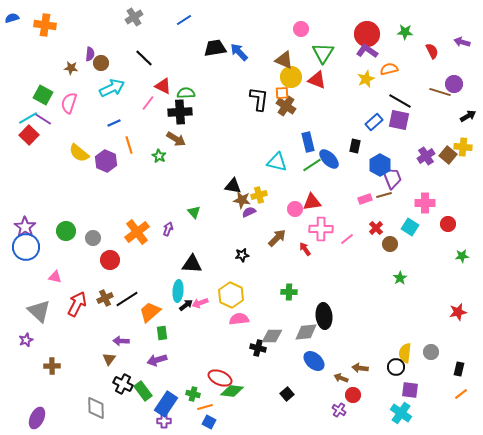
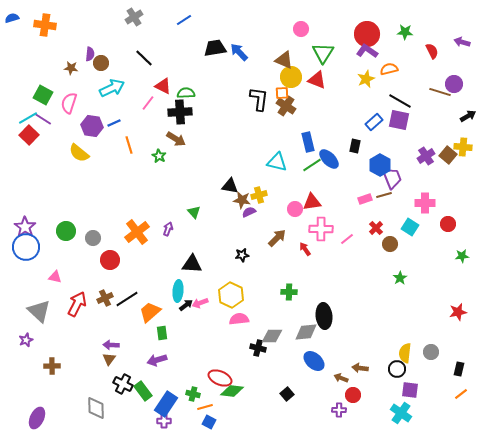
purple hexagon at (106, 161): moved 14 px left, 35 px up; rotated 15 degrees counterclockwise
black triangle at (233, 186): moved 3 px left
purple arrow at (121, 341): moved 10 px left, 4 px down
black circle at (396, 367): moved 1 px right, 2 px down
purple cross at (339, 410): rotated 32 degrees counterclockwise
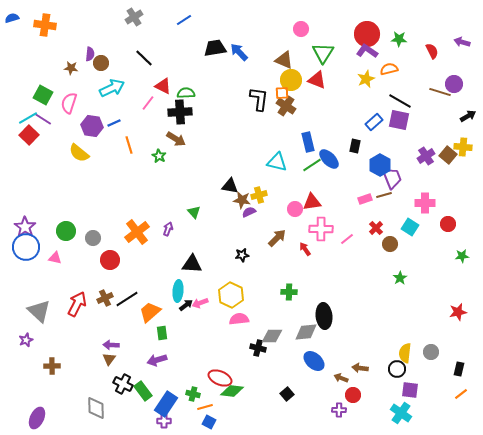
green star at (405, 32): moved 6 px left, 7 px down
yellow circle at (291, 77): moved 3 px down
pink triangle at (55, 277): moved 19 px up
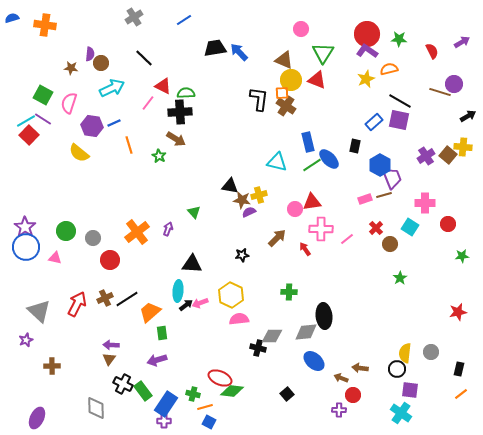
purple arrow at (462, 42): rotated 133 degrees clockwise
cyan line at (28, 118): moved 2 px left, 3 px down
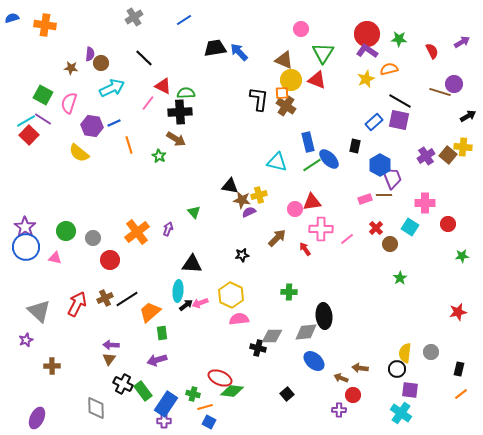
brown line at (384, 195): rotated 14 degrees clockwise
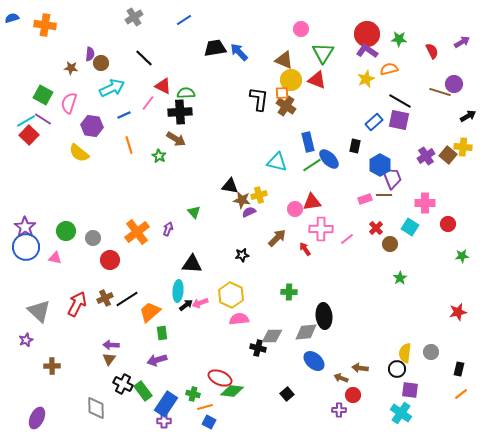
blue line at (114, 123): moved 10 px right, 8 px up
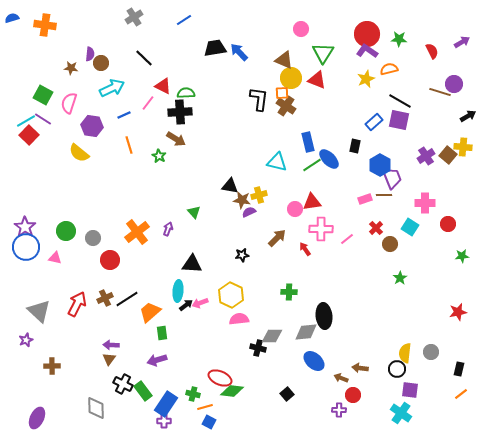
yellow circle at (291, 80): moved 2 px up
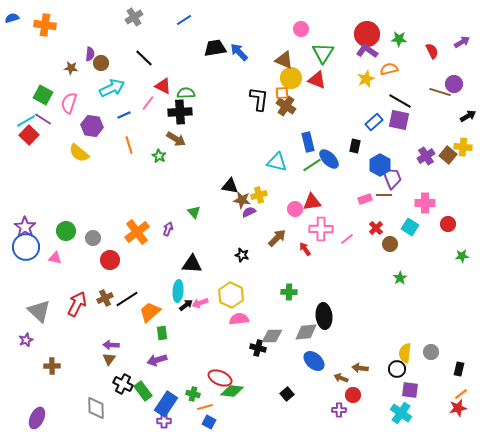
black star at (242, 255): rotated 24 degrees clockwise
red star at (458, 312): moved 96 px down
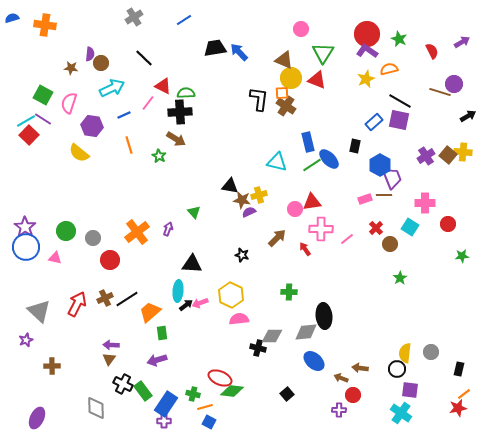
green star at (399, 39): rotated 21 degrees clockwise
yellow cross at (463, 147): moved 5 px down
orange line at (461, 394): moved 3 px right
